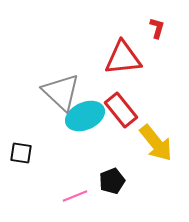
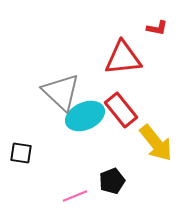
red L-shape: rotated 85 degrees clockwise
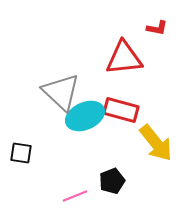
red triangle: moved 1 px right
red rectangle: rotated 36 degrees counterclockwise
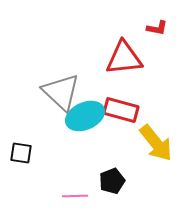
pink line: rotated 20 degrees clockwise
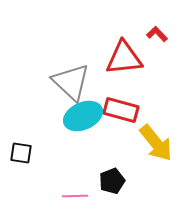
red L-shape: moved 6 px down; rotated 145 degrees counterclockwise
gray triangle: moved 10 px right, 10 px up
cyan ellipse: moved 2 px left
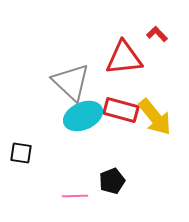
yellow arrow: moved 1 px left, 26 px up
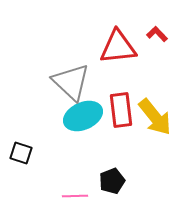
red triangle: moved 6 px left, 11 px up
red rectangle: rotated 68 degrees clockwise
black square: rotated 10 degrees clockwise
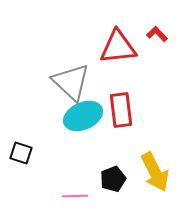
yellow arrow: moved 55 px down; rotated 12 degrees clockwise
black pentagon: moved 1 px right, 2 px up
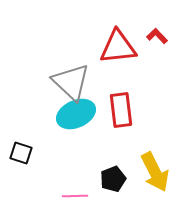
red L-shape: moved 2 px down
cyan ellipse: moved 7 px left, 2 px up
